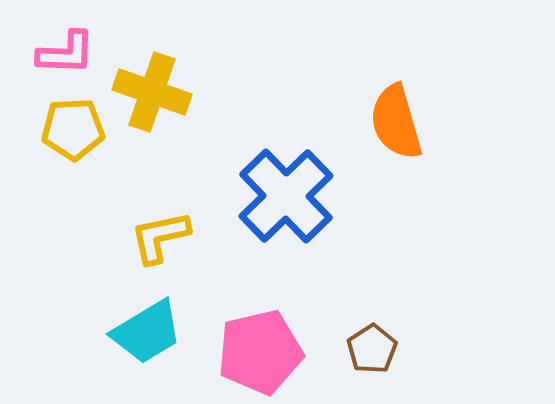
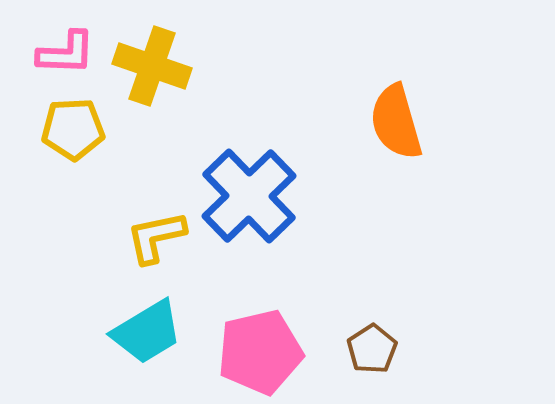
yellow cross: moved 26 px up
blue cross: moved 37 px left
yellow L-shape: moved 4 px left
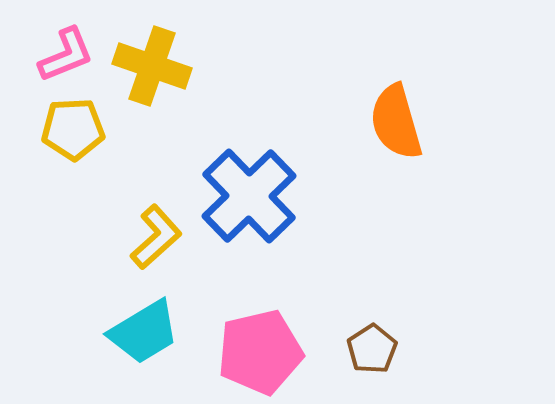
pink L-shape: moved 2 px down; rotated 24 degrees counterclockwise
yellow L-shape: rotated 150 degrees clockwise
cyan trapezoid: moved 3 px left
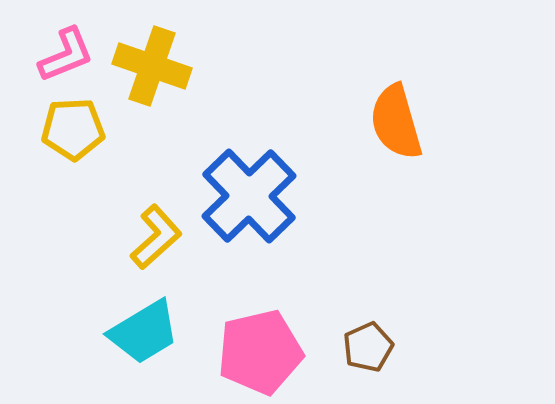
brown pentagon: moved 4 px left, 2 px up; rotated 9 degrees clockwise
